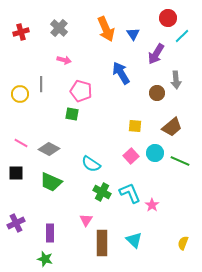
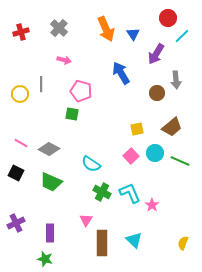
yellow square: moved 2 px right, 3 px down; rotated 16 degrees counterclockwise
black square: rotated 28 degrees clockwise
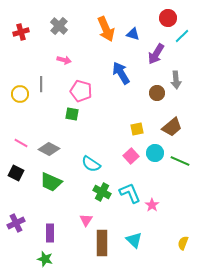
gray cross: moved 2 px up
blue triangle: rotated 40 degrees counterclockwise
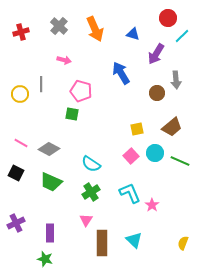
orange arrow: moved 11 px left
green cross: moved 11 px left; rotated 30 degrees clockwise
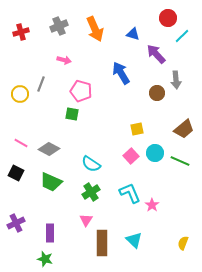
gray cross: rotated 24 degrees clockwise
purple arrow: rotated 105 degrees clockwise
gray line: rotated 21 degrees clockwise
brown trapezoid: moved 12 px right, 2 px down
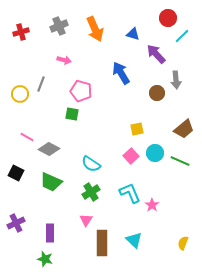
pink line: moved 6 px right, 6 px up
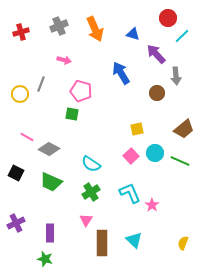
gray arrow: moved 4 px up
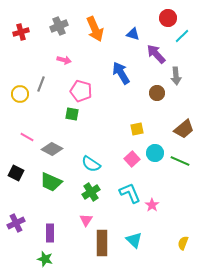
gray diamond: moved 3 px right
pink square: moved 1 px right, 3 px down
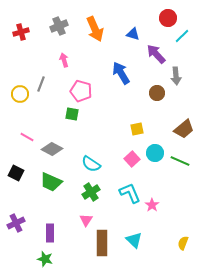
pink arrow: rotated 120 degrees counterclockwise
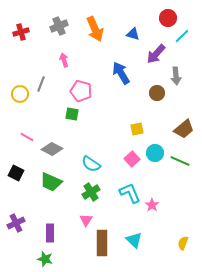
purple arrow: rotated 95 degrees counterclockwise
